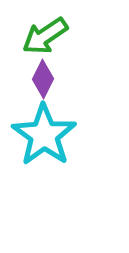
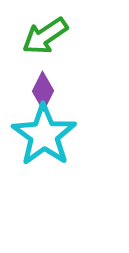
purple diamond: moved 12 px down
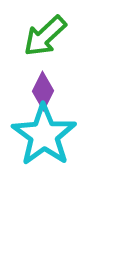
green arrow: rotated 9 degrees counterclockwise
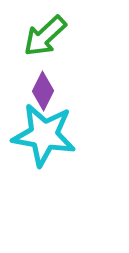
cyan star: rotated 26 degrees counterclockwise
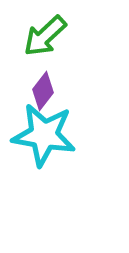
purple diamond: rotated 12 degrees clockwise
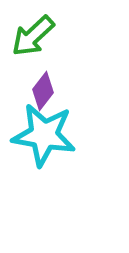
green arrow: moved 12 px left
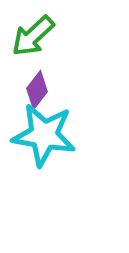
purple diamond: moved 6 px left, 1 px up
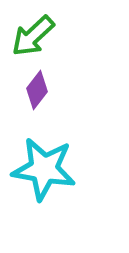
cyan star: moved 34 px down
